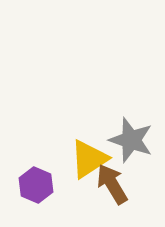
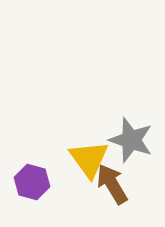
yellow triangle: rotated 33 degrees counterclockwise
purple hexagon: moved 4 px left, 3 px up; rotated 8 degrees counterclockwise
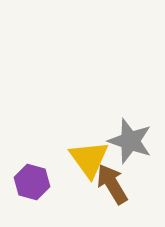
gray star: moved 1 px left, 1 px down
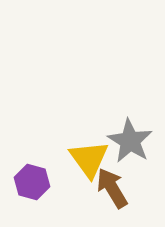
gray star: rotated 12 degrees clockwise
brown arrow: moved 4 px down
